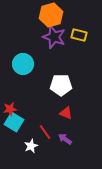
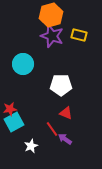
purple star: moved 2 px left, 1 px up
cyan square: rotated 30 degrees clockwise
red line: moved 7 px right, 3 px up
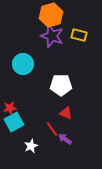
red star: moved 1 px up
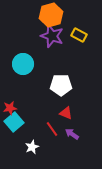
yellow rectangle: rotated 14 degrees clockwise
cyan square: rotated 12 degrees counterclockwise
purple arrow: moved 7 px right, 5 px up
white star: moved 1 px right, 1 px down
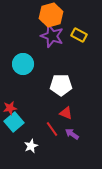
white star: moved 1 px left, 1 px up
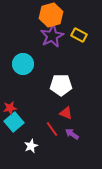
purple star: rotated 25 degrees clockwise
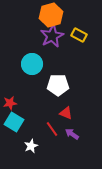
cyan circle: moved 9 px right
white pentagon: moved 3 px left
red star: moved 5 px up
cyan square: rotated 18 degrees counterclockwise
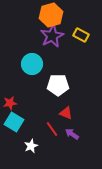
yellow rectangle: moved 2 px right
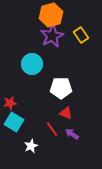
yellow rectangle: rotated 28 degrees clockwise
white pentagon: moved 3 px right, 3 px down
